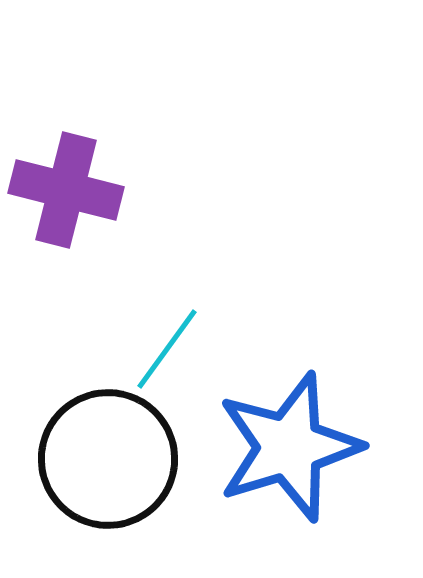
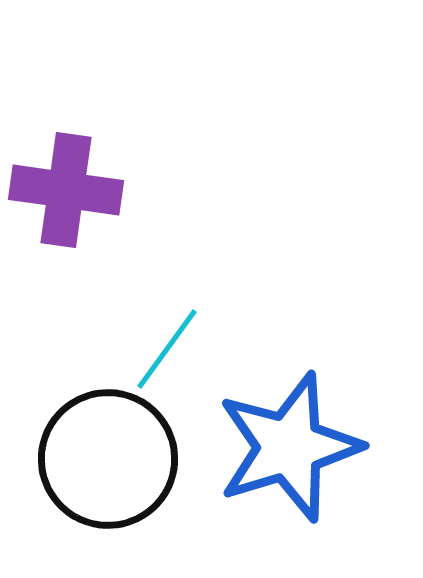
purple cross: rotated 6 degrees counterclockwise
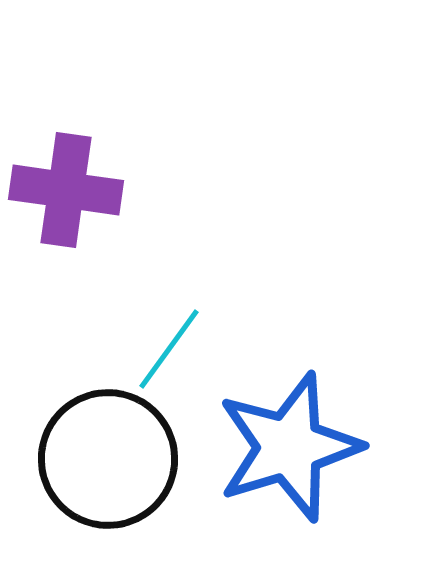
cyan line: moved 2 px right
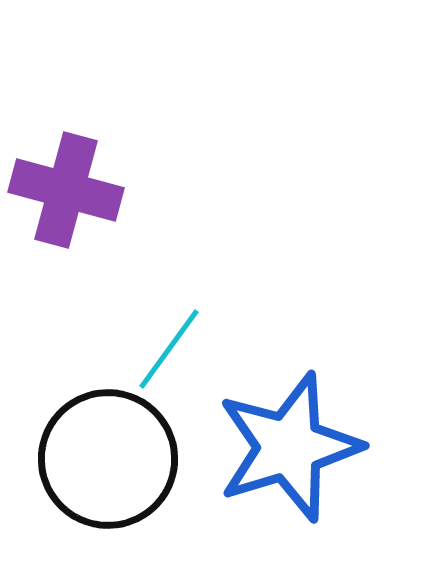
purple cross: rotated 7 degrees clockwise
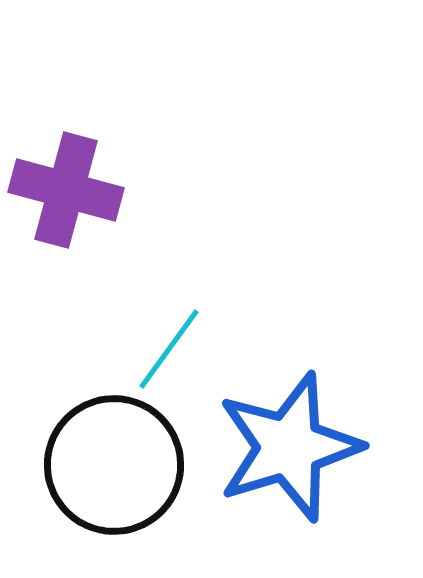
black circle: moved 6 px right, 6 px down
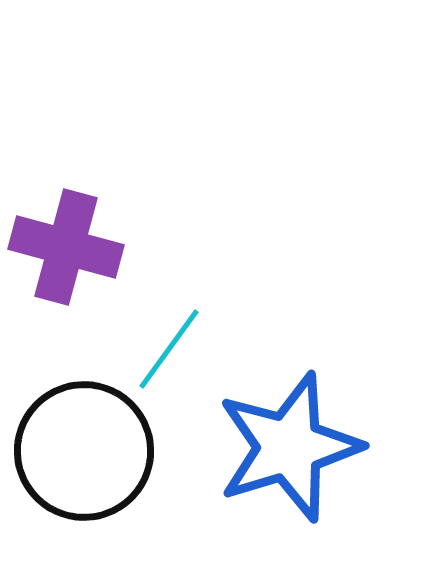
purple cross: moved 57 px down
black circle: moved 30 px left, 14 px up
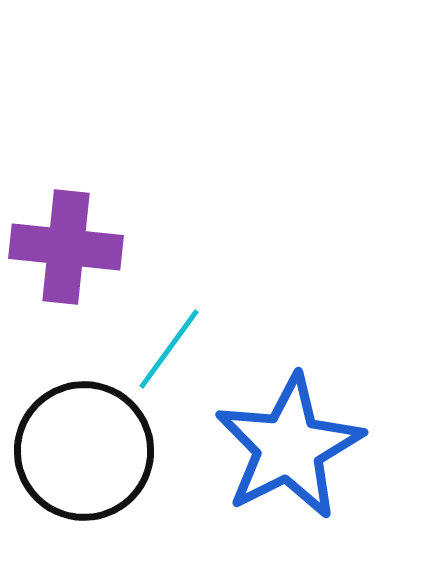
purple cross: rotated 9 degrees counterclockwise
blue star: rotated 10 degrees counterclockwise
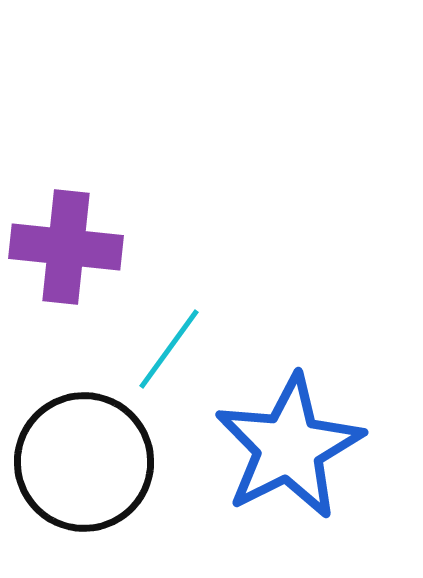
black circle: moved 11 px down
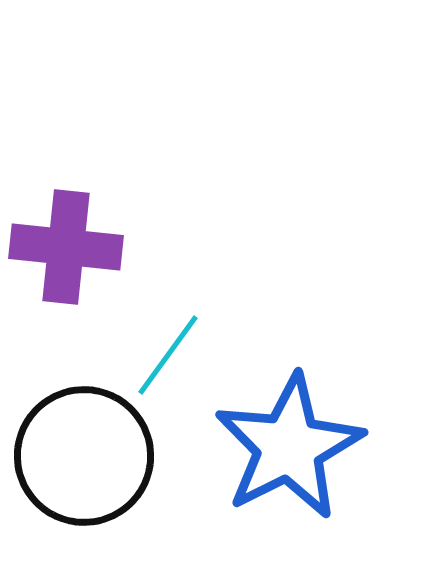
cyan line: moved 1 px left, 6 px down
black circle: moved 6 px up
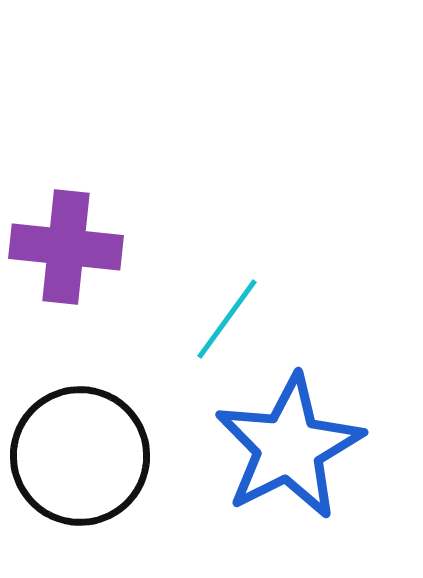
cyan line: moved 59 px right, 36 px up
black circle: moved 4 px left
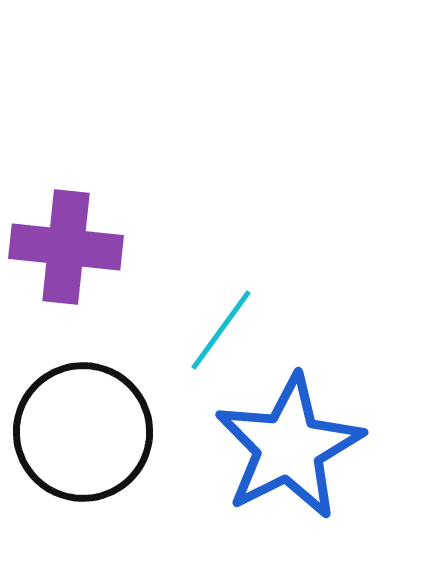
cyan line: moved 6 px left, 11 px down
black circle: moved 3 px right, 24 px up
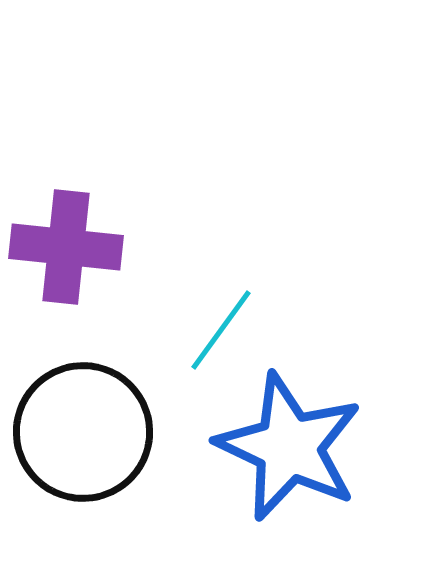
blue star: rotated 20 degrees counterclockwise
